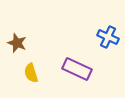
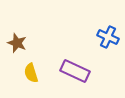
purple rectangle: moved 2 px left, 2 px down
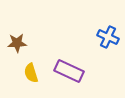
brown star: rotated 24 degrees counterclockwise
purple rectangle: moved 6 px left
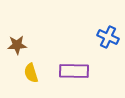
brown star: moved 2 px down
purple rectangle: moved 5 px right; rotated 24 degrees counterclockwise
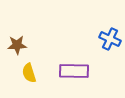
blue cross: moved 2 px right, 2 px down
yellow semicircle: moved 2 px left
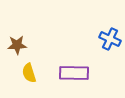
purple rectangle: moved 2 px down
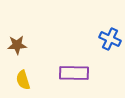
yellow semicircle: moved 6 px left, 7 px down
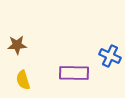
blue cross: moved 17 px down
